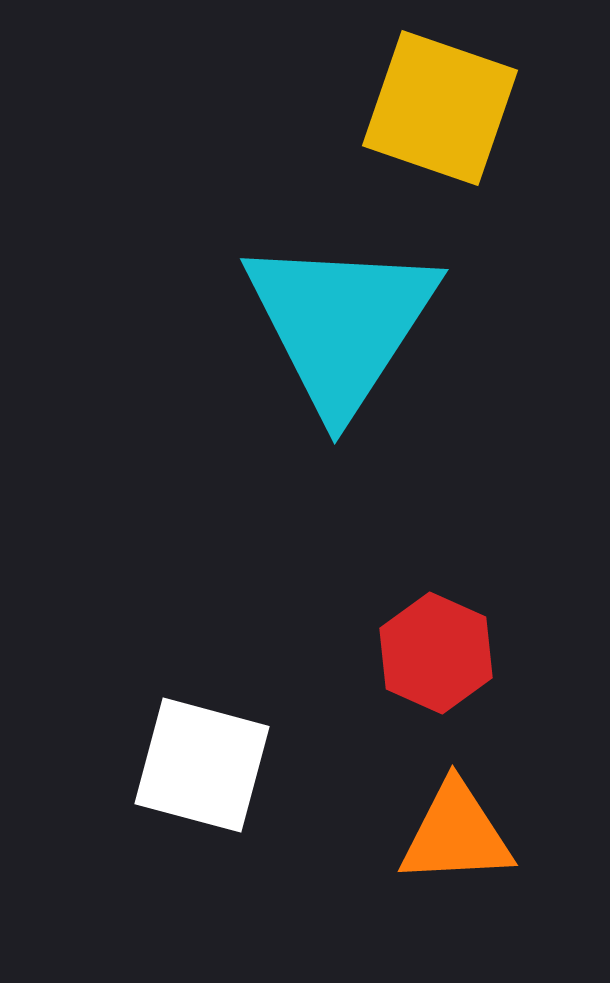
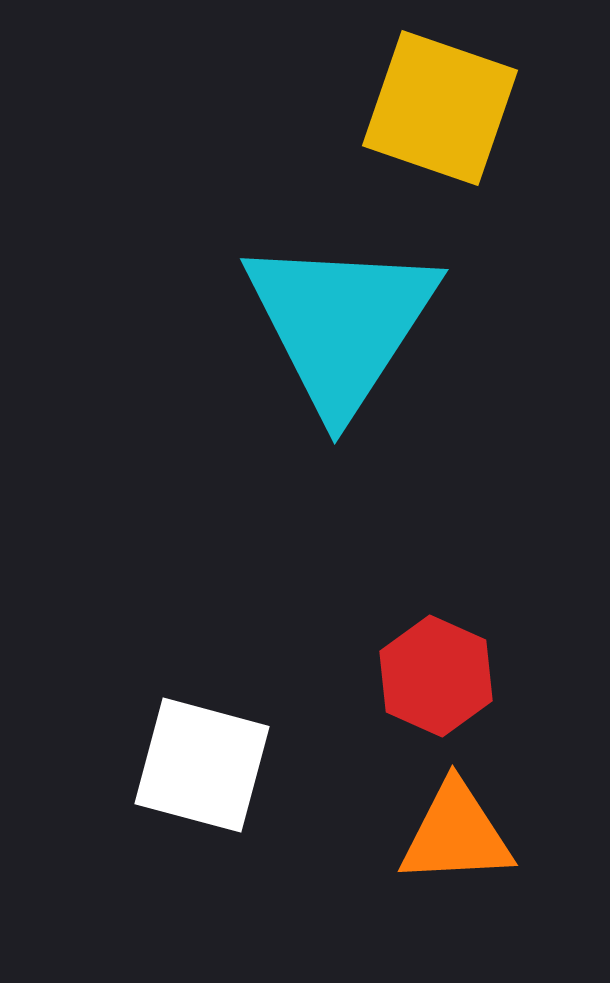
red hexagon: moved 23 px down
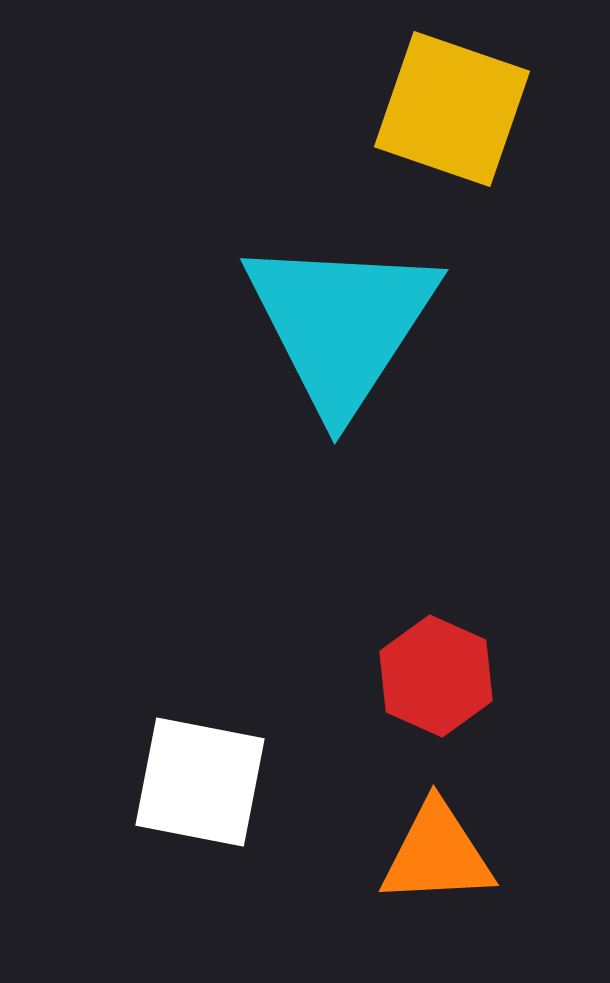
yellow square: moved 12 px right, 1 px down
white square: moved 2 px left, 17 px down; rotated 4 degrees counterclockwise
orange triangle: moved 19 px left, 20 px down
